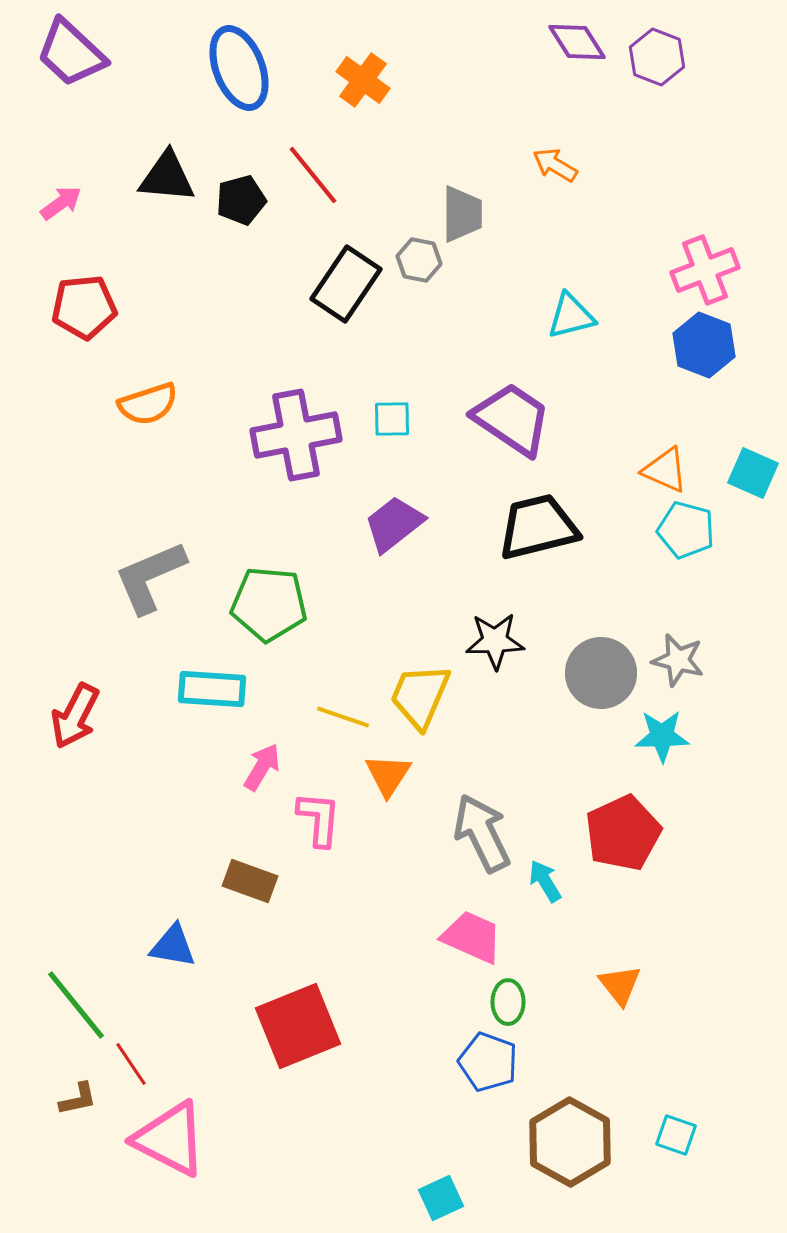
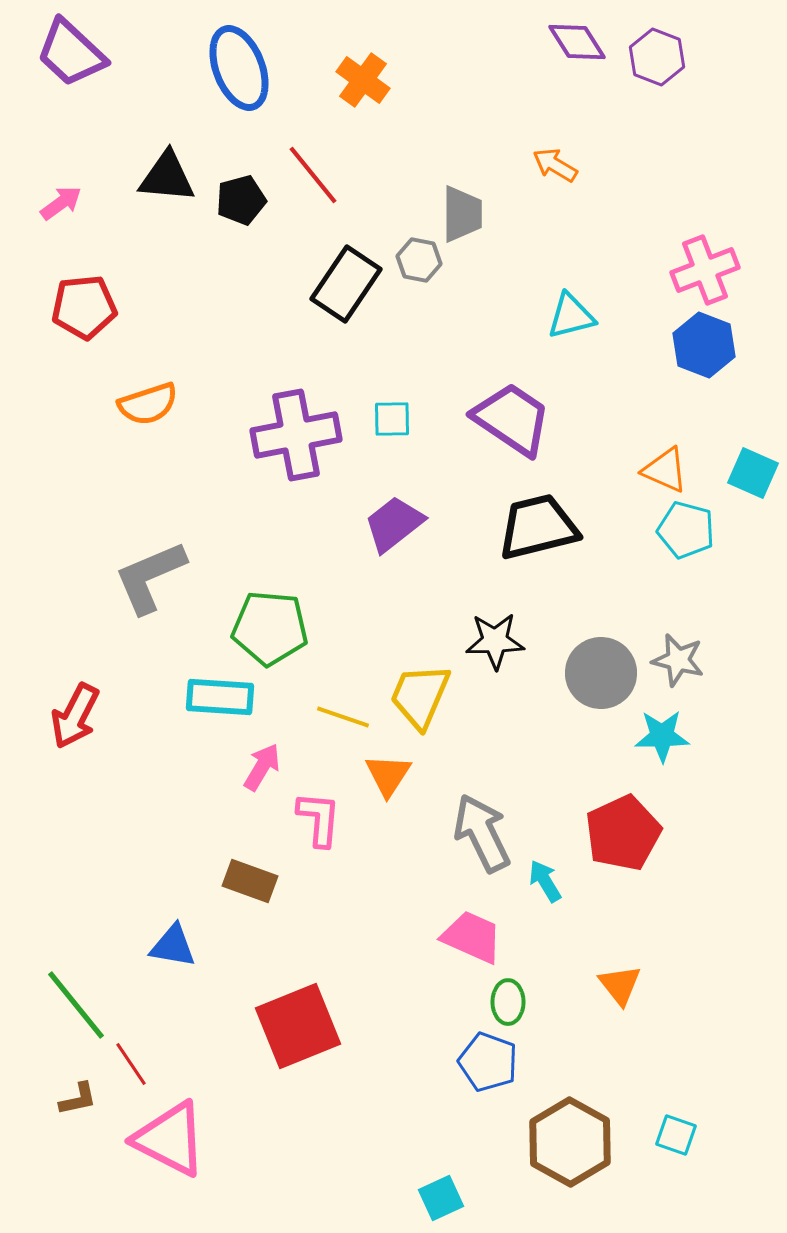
green pentagon at (269, 604): moved 1 px right, 24 px down
cyan rectangle at (212, 689): moved 8 px right, 8 px down
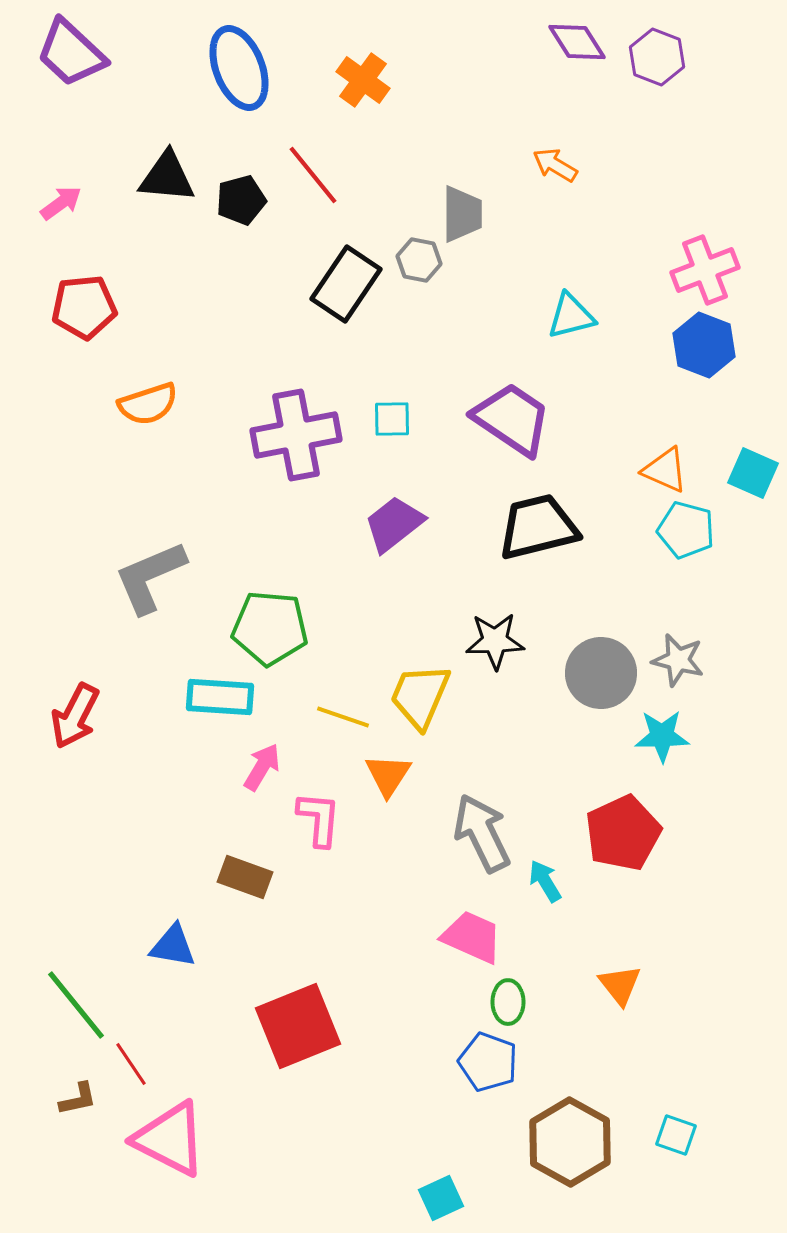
brown rectangle at (250, 881): moved 5 px left, 4 px up
